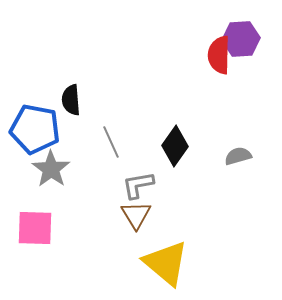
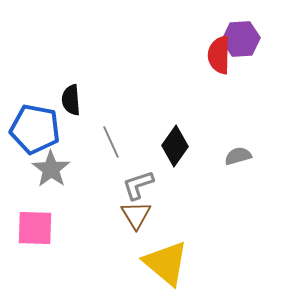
gray L-shape: rotated 8 degrees counterclockwise
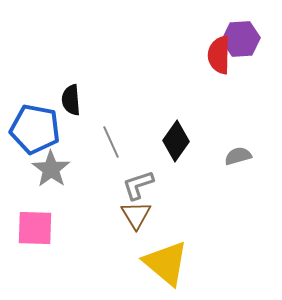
black diamond: moved 1 px right, 5 px up
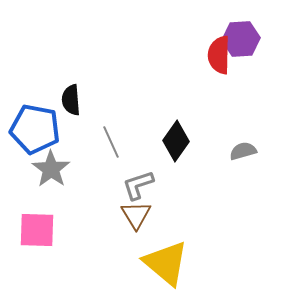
gray semicircle: moved 5 px right, 5 px up
pink square: moved 2 px right, 2 px down
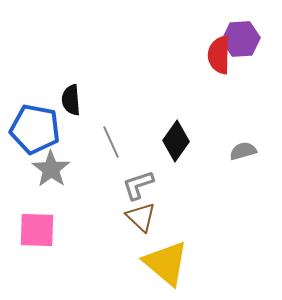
brown triangle: moved 5 px right, 2 px down; rotated 16 degrees counterclockwise
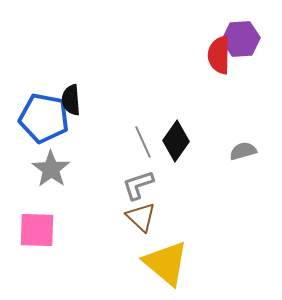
blue pentagon: moved 9 px right, 11 px up
gray line: moved 32 px right
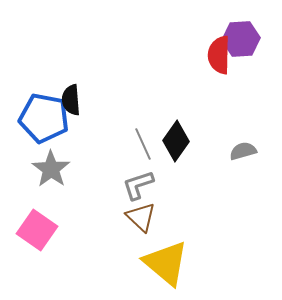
gray line: moved 2 px down
pink square: rotated 33 degrees clockwise
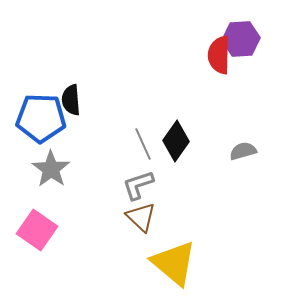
blue pentagon: moved 3 px left; rotated 9 degrees counterclockwise
yellow triangle: moved 8 px right
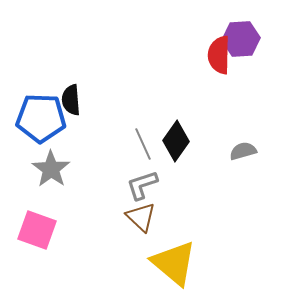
gray L-shape: moved 4 px right
pink square: rotated 15 degrees counterclockwise
